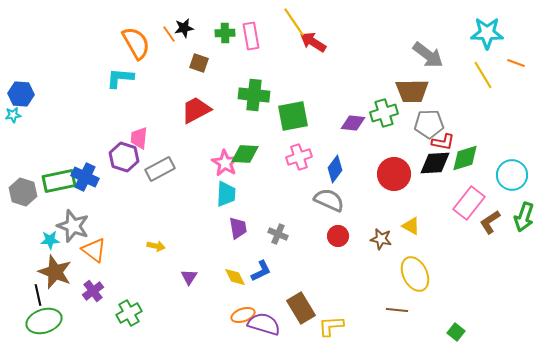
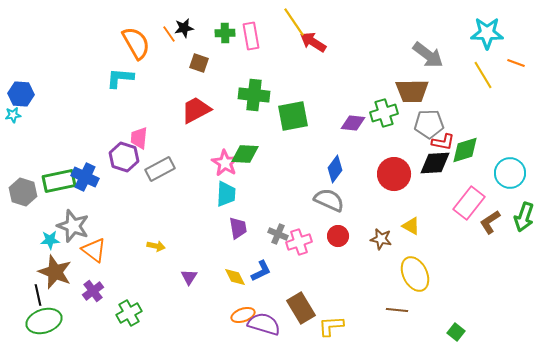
pink cross at (299, 157): moved 85 px down
green diamond at (465, 158): moved 8 px up
cyan circle at (512, 175): moved 2 px left, 2 px up
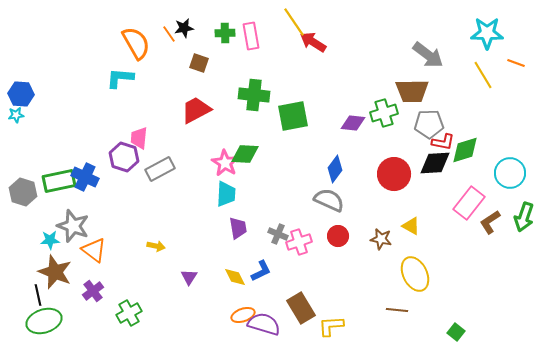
cyan star at (13, 115): moved 3 px right
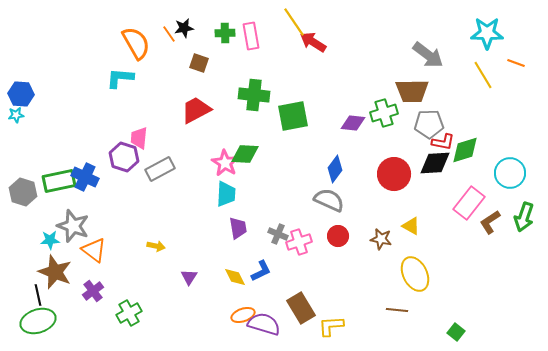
green ellipse at (44, 321): moved 6 px left
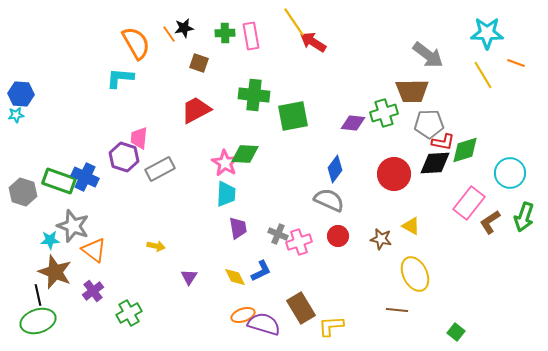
green rectangle at (59, 181): rotated 32 degrees clockwise
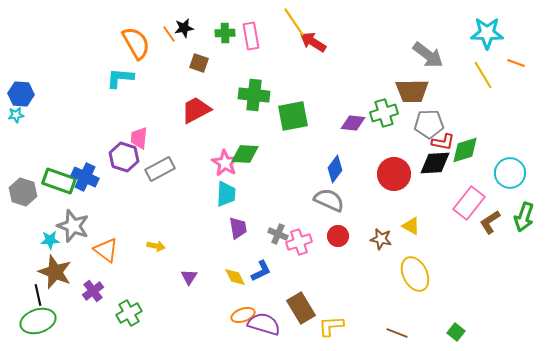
orange triangle at (94, 250): moved 12 px right
brown line at (397, 310): moved 23 px down; rotated 15 degrees clockwise
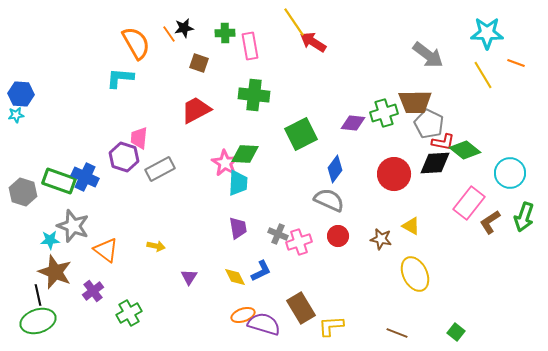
pink rectangle at (251, 36): moved 1 px left, 10 px down
brown trapezoid at (412, 91): moved 3 px right, 11 px down
green square at (293, 116): moved 8 px right, 18 px down; rotated 16 degrees counterclockwise
gray pentagon at (429, 124): rotated 28 degrees clockwise
green diamond at (465, 150): rotated 56 degrees clockwise
cyan trapezoid at (226, 194): moved 12 px right, 11 px up
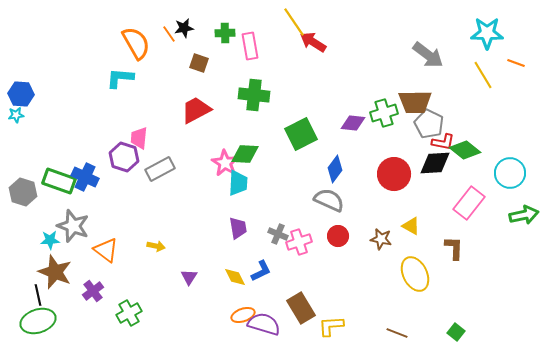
green arrow at (524, 217): moved 2 px up; rotated 120 degrees counterclockwise
brown L-shape at (490, 222): moved 36 px left, 26 px down; rotated 125 degrees clockwise
